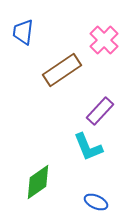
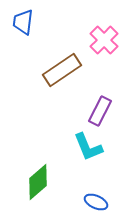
blue trapezoid: moved 10 px up
purple rectangle: rotated 16 degrees counterclockwise
green diamond: rotated 6 degrees counterclockwise
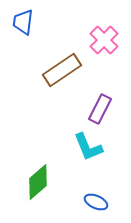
purple rectangle: moved 2 px up
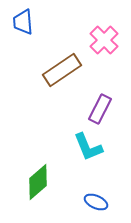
blue trapezoid: rotated 12 degrees counterclockwise
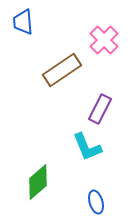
cyan L-shape: moved 1 px left
blue ellipse: rotated 50 degrees clockwise
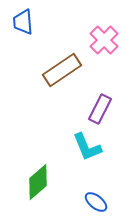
blue ellipse: rotated 35 degrees counterclockwise
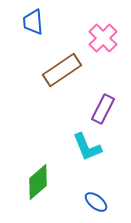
blue trapezoid: moved 10 px right
pink cross: moved 1 px left, 2 px up
purple rectangle: moved 3 px right
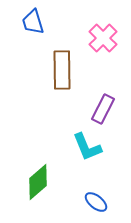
blue trapezoid: rotated 12 degrees counterclockwise
brown rectangle: rotated 57 degrees counterclockwise
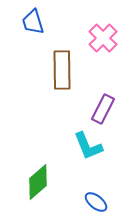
cyan L-shape: moved 1 px right, 1 px up
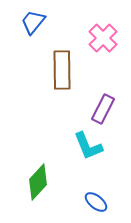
blue trapezoid: rotated 56 degrees clockwise
green diamond: rotated 6 degrees counterclockwise
